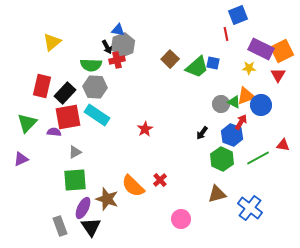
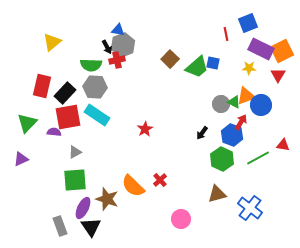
blue square at (238, 15): moved 10 px right, 8 px down
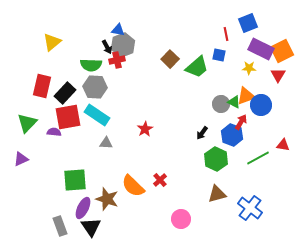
blue square at (213, 63): moved 6 px right, 8 px up
gray triangle at (75, 152): moved 31 px right, 9 px up; rotated 32 degrees clockwise
green hexagon at (222, 159): moved 6 px left
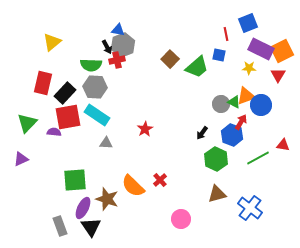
red rectangle at (42, 86): moved 1 px right, 3 px up
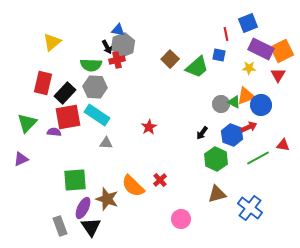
red arrow at (241, 122): moved 8 px right, 5 px down; rotated 35 degrees clockwise
red star at (145, 129): moved 4 px right, 2 px up
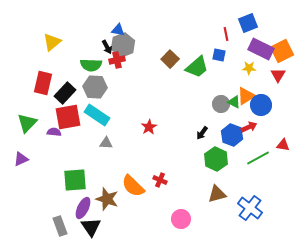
orange triangle at (246, 96): rotated 12 degrees counterclockwise
red cross at (160, 180): rotated 24 degrees counterclockwise
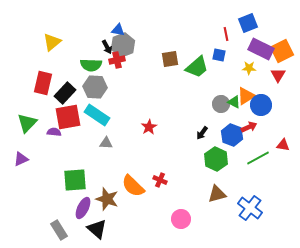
brown square at (170, 59): rotated 36 degrees clockwise
gray rectangle at (60, 226): moved 1 px left, 4 px down; rotated 12 degrees counterclockwise
black triangle at (91, 227): moved 6 px right, 2 px down; rotated 15 degrees counterclockwise
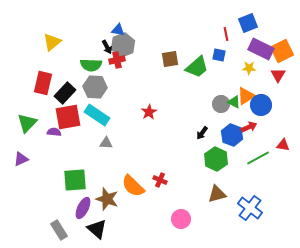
red star at (149, 127): moved 15 px up
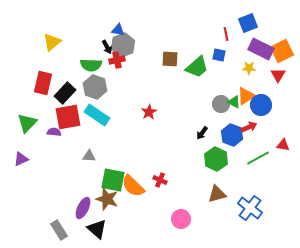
brown square at (170, 59): rotated 12 degrees clockwise
gray hexagon at (95, 87): rotated 15 degrees clockwise
gray triangle at (106, 143): moved 17 px left, 13 px down
green square at (75, 180): moved 38 px right; rotated 15 degrees clockwise
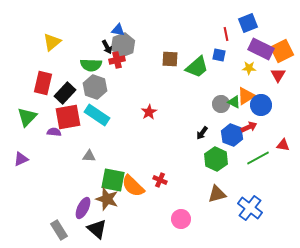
green triangle at (27, 123): moved 6 px up
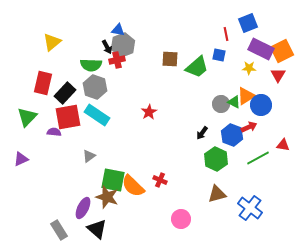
gray triangle at (89, 156): rotated 40 degrees counterclockwise
brown star at (107, 199): moved 2 px up
